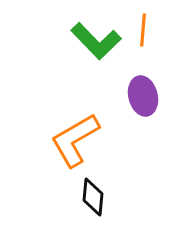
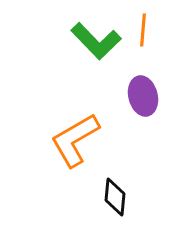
black diamond: moved 22 px right
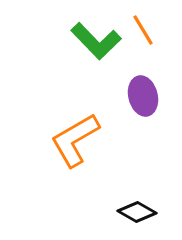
orange line: rotated 36 degrees counterclockwise
black diamond: moved 22 px right, 15 px down; rotated 66 degrees counterclockwise
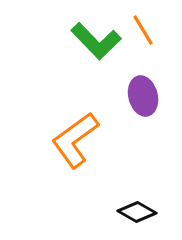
orange L-shape: rotated 6 degrees counterclockwise
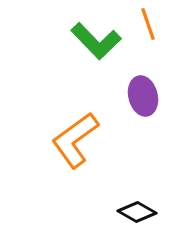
orange line: moved 5 px right, 6 px up; rotated 12 degrees clockwise
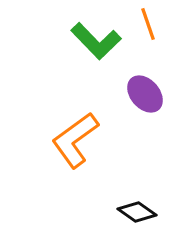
purple ellipse: moved 2 px right, 2 px up; rotated 27 degrees counterclockwise
black diamond: rotated 6 degrees clockwise
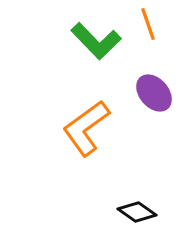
purple ellipse: moved 9 px right, 1 px up
orange L-shape: moved 11 px right, 12 px up
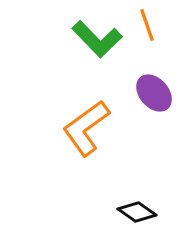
orange line: moved 1 px left, 1 px down
green L-shape: moved 1 px right, 2 px up
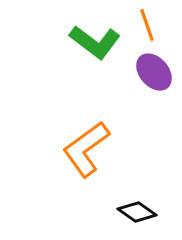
green L-shape: moved 2 px left, 3 px down; rotated 9 degrees counterclockwise
purple ellipse: moved 21 px up
orange L-shape: moved 21 px down
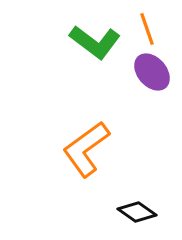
orange line: moved 4 px down
purple ellipse: moved 2 px left
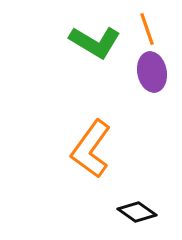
green L-shape: rotated 6 degrees counterclockwise
purple ellipse: rotated 30 degrees clockwise
orange L-shape: moved 5 px right; rotated 18 degrees counterclockwise
